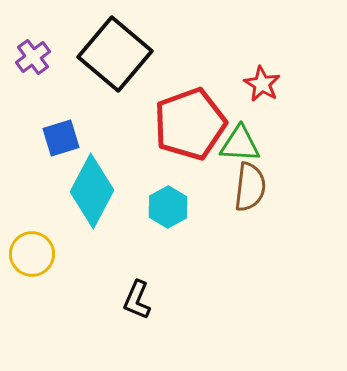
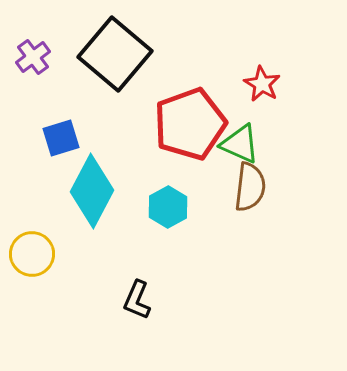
green triangle: rotated 21 degrees clockwise
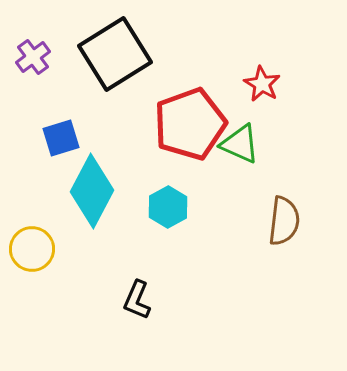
black square: rotated 18 degrees clockwise
brown semicircle: moved 34 px right, 34 px down
yellow circle: moved 5 px up
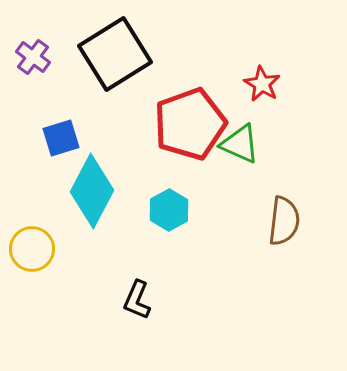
purple cross: rotated 16 degrees counterclockwise
cyan hexagon: moved 1 px right, 3 px down
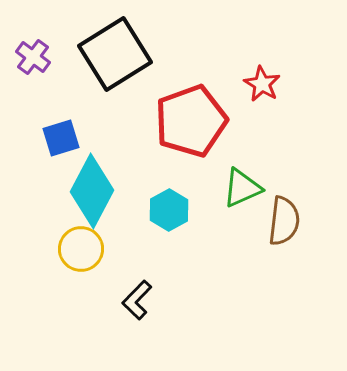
red pentagon: moved 1 px right, 3 px up
green triangle: moved 2 px right, 44 px down; rotated 48 degrees counterclockwise
yellow circle: moved 49 px right
black L-shape: rotated 21 degrees clockwise
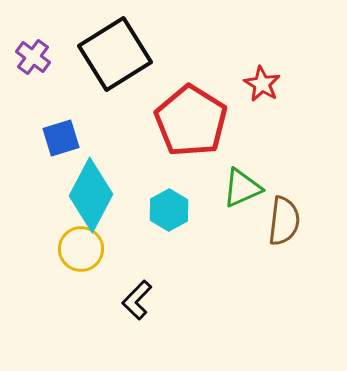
red pentagon: rotated 20 degrees counterclockwise
cyan diamond: moved 1 px left, 4 px down
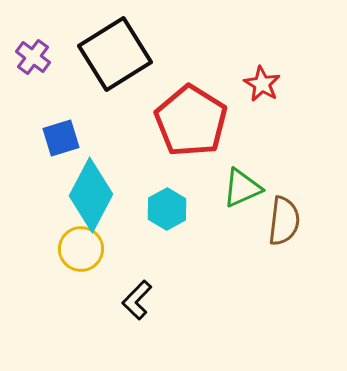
cyan hexagon: moved 2 px left, 1 px up
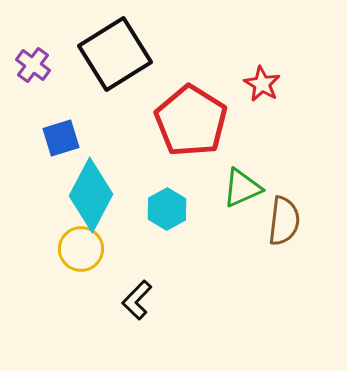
purple cross: moved 8 px down
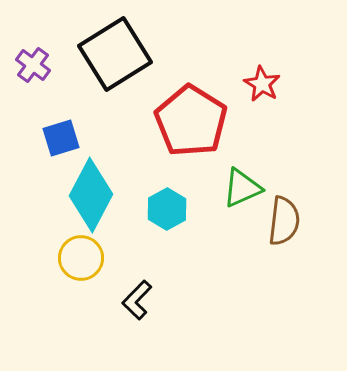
yellow circle: moved 9 px down
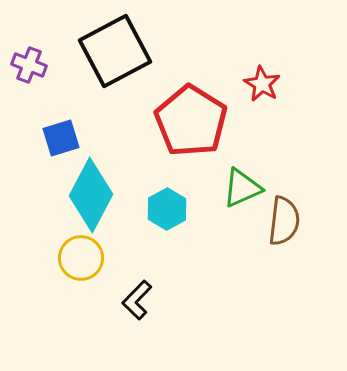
black square: moved 3 px up; rotated 4 degrees clockwise
purple cross: moved 4 px left; rotated 16 degrees counterclockwise
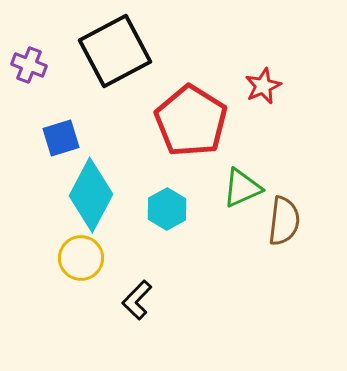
red star: moved 1 px right, 2 px down; rotated 18 degrees clockwise
